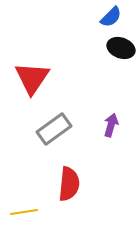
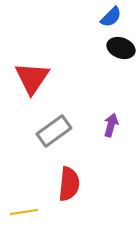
gray rectangle: moved 2 px down
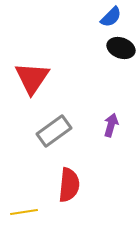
red semicircle: moved 1 px down
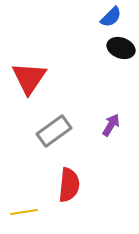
red triangle: moved 3 px left
purple arrow: rotated 15 degrees clockwise
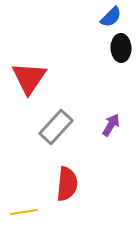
black ellipse: rotated 68 degrees clockwise
gray rectangle: moved 2 px right, 4 px up; rotated 12 degrees counterclockwise
red semicircle: moved 2 px left, 1 px up
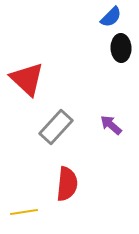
red triangle: moved 2 px left, 1 px down; rotated 21 degrees counterclockwise
purple arrow: rotated 80 degrees counterclockwise
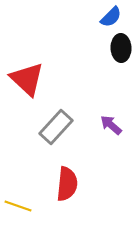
yellow line: moved 6 px left, 6 px up; rotated 28 degrees clockwise
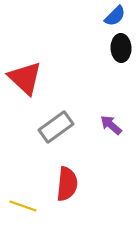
blue semicircle: moved 4 px right, 1 px up
red triangle: moved 2 px left, 1 px up
gray rectangle: rotated 12 degrees clockwise
yellow line: moved 5 px right
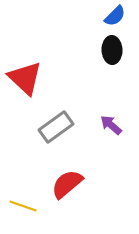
black ellipse: moved 9 px left, 2 px down
red semicircle: rotated 136 degrees counterclockwise
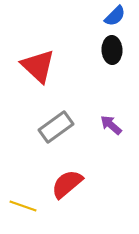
red triangle: moved 13 px right, 12 px up
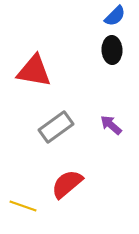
red triangle: moved 4 px left, 5 px down; rotated 33 degrees counterclockwise
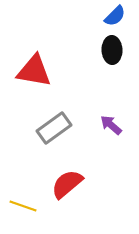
gray rectangle: moved 2 px left, 1 px down
